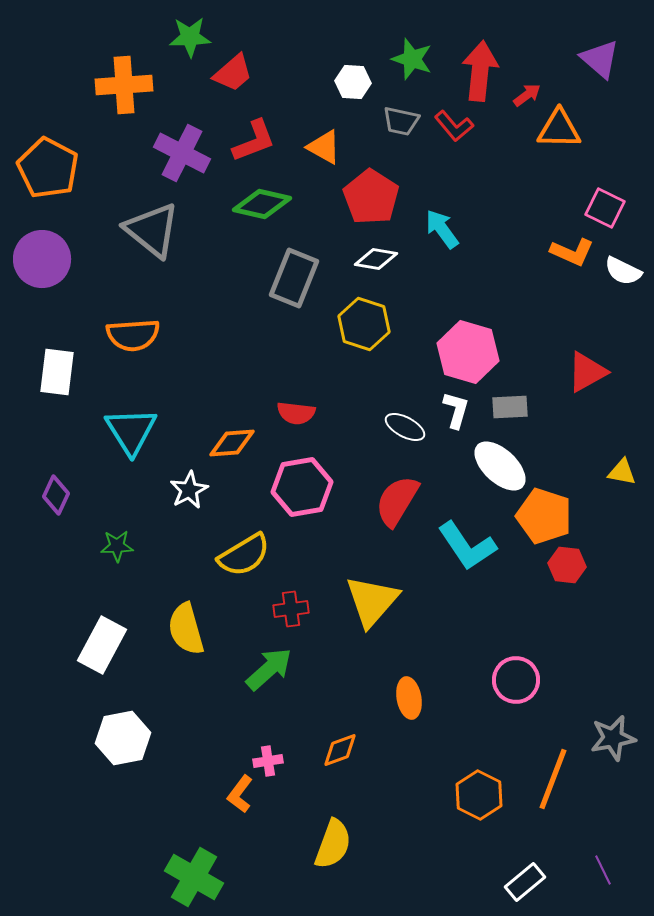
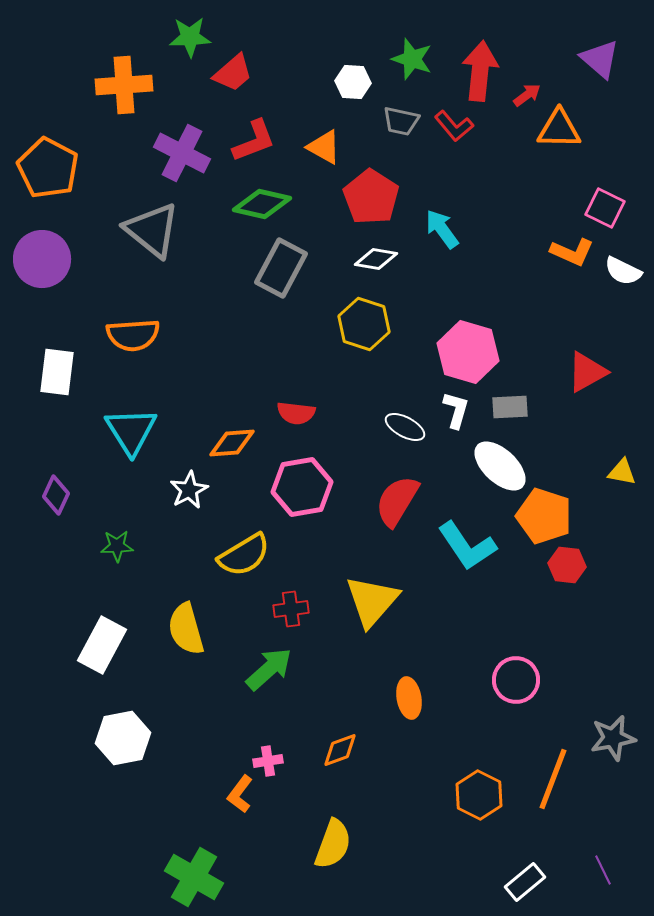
gray rectangle at (294, 278): moved 13 px left, 10 px up; rotated 6 degrees clockwise
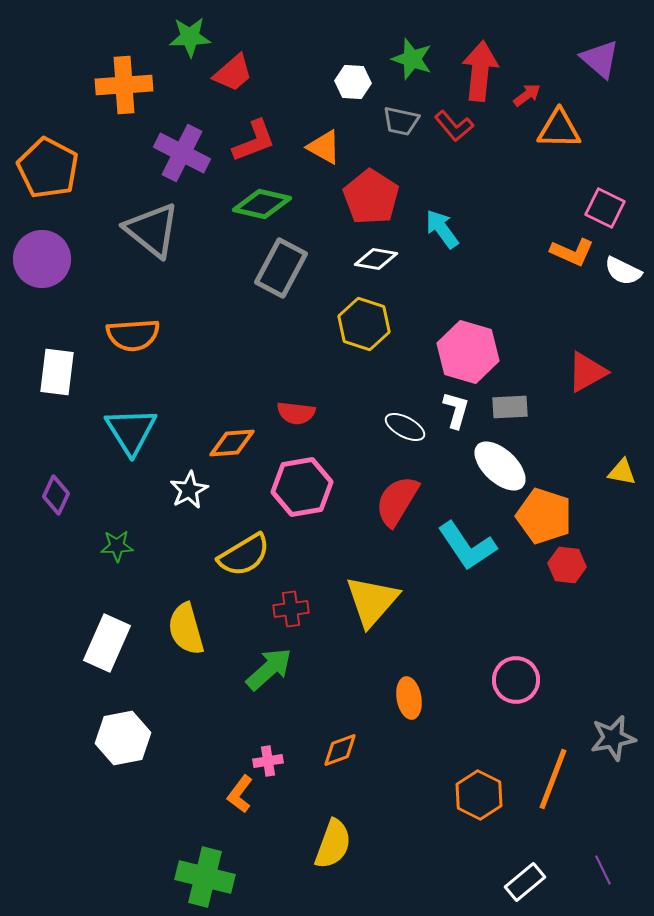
white rectangle at (102, 645): moved 5 px right, 2 px up; rotated 4 degrees counterclockwise
green cross at (194, 877): moved 11 px right; rotated 16 degrees counterclockwise
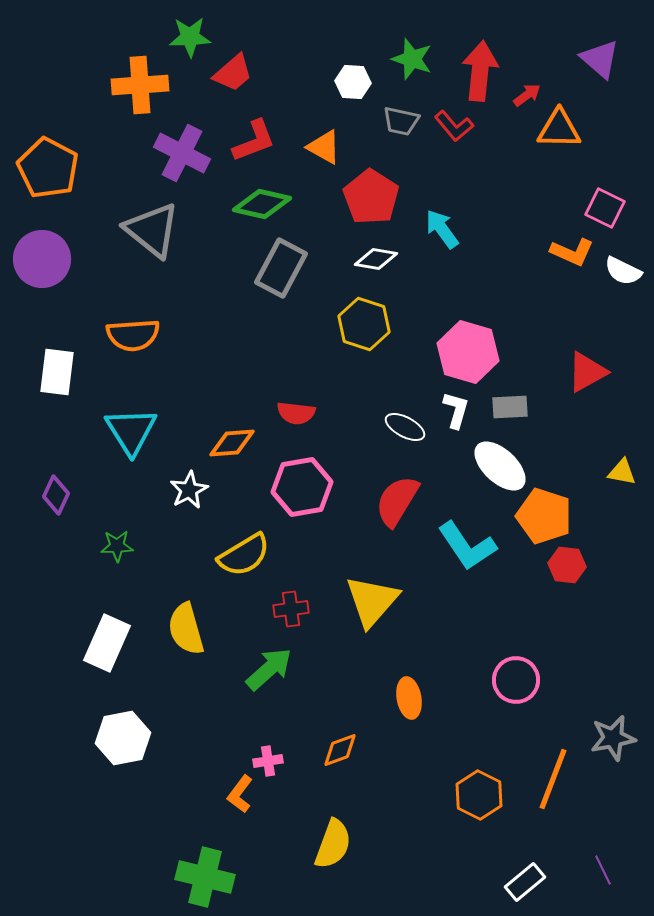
orange cross at (124, 85): moved 16 px right
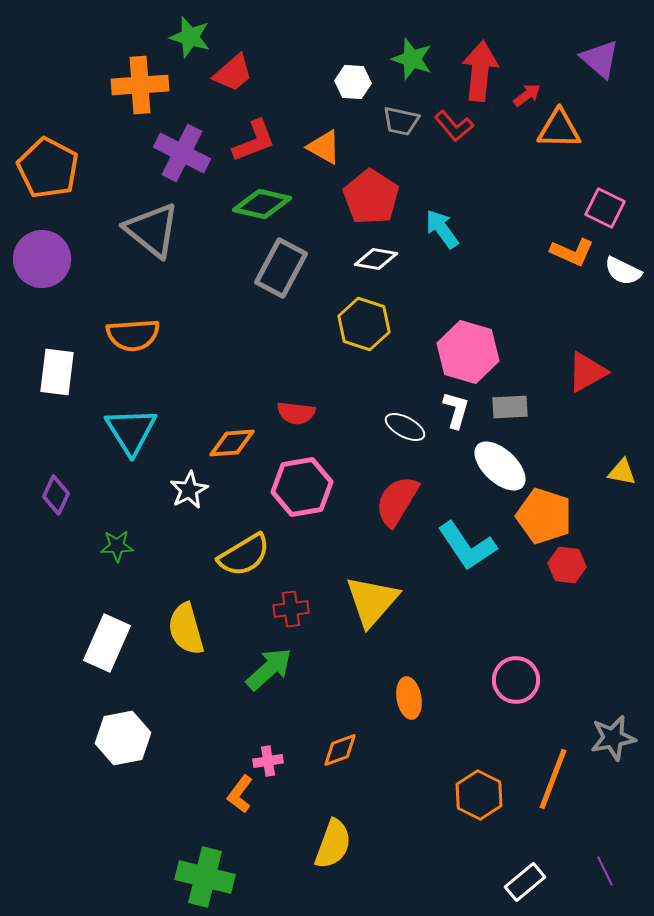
green star at (190, 37): rotated 18 degrees clockwise
purple line at (603, 870): moved 2 px right, 1 px down
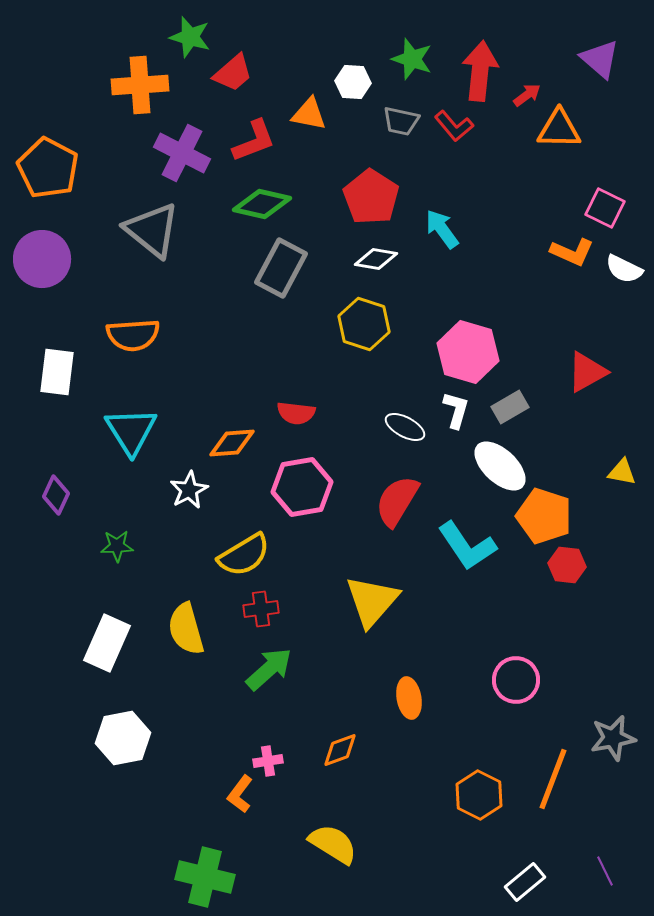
orange triangle at (324, 147): moved 15 px left, 33 px up; rotated 18 degrees counterclockwise
white semicircle at (623, 271): moved 1 px right, 2 px up
gray rectangle at (510, 407): rotated 27 degrees counterclockwise
red cross at (291, 609): moved 30 px left
yellow semicircle at (333, 844): rotated 78 degrees counterclockwise
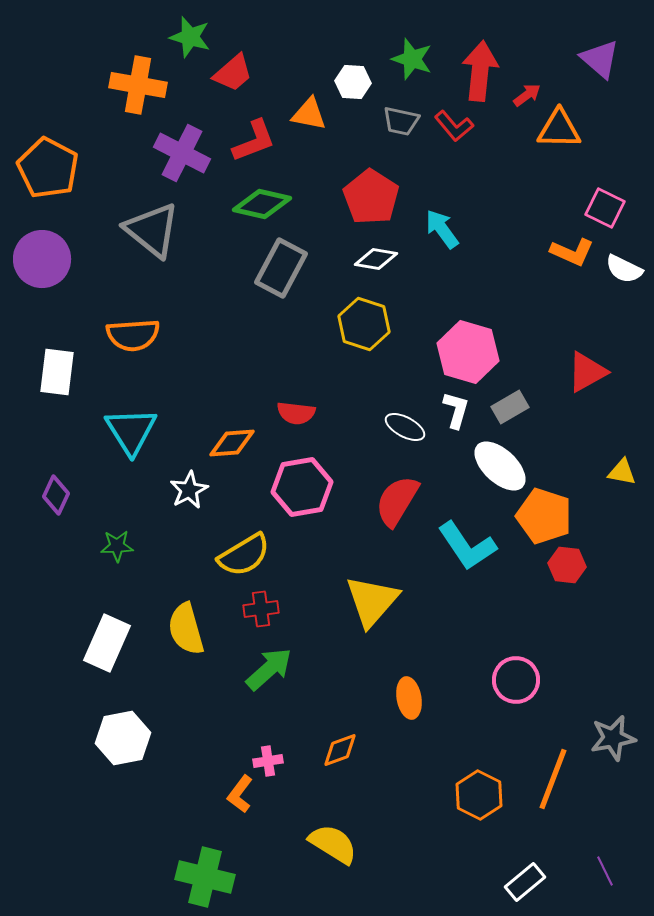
orange cross at (140, 85): moved 2 px left; rotated 14 degrees clockwise
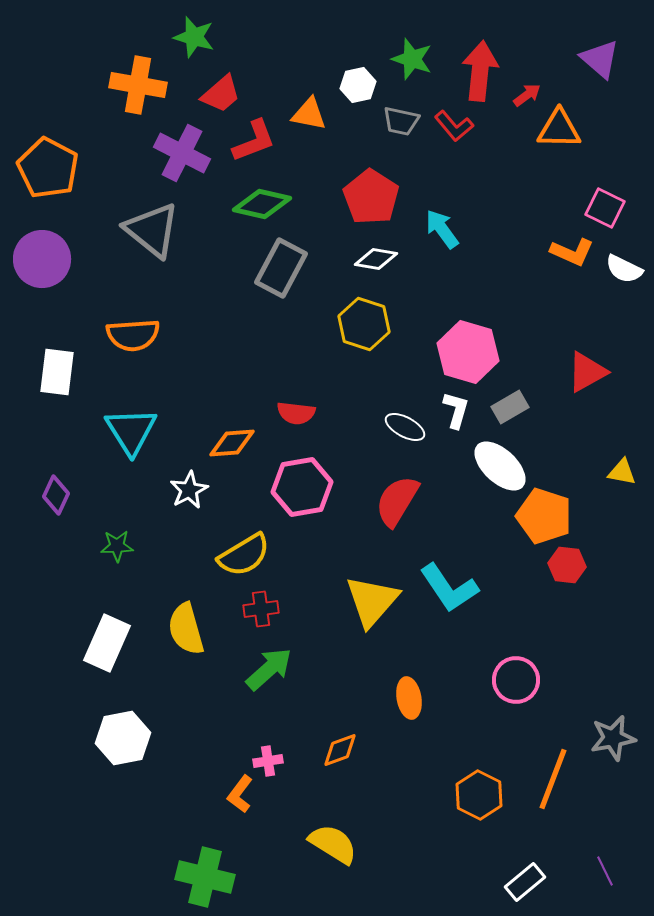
green star at (190, 37): moved 4 px right
red trapezoid at (233, 73): moved 12 px left, 21 px down
white hexagon at (353, 82): moved 5 px right, 3 px down; rotated 16 degrees counterclockwise
cyan L-shape at (467, 546): moved 18 px left, 42 px down
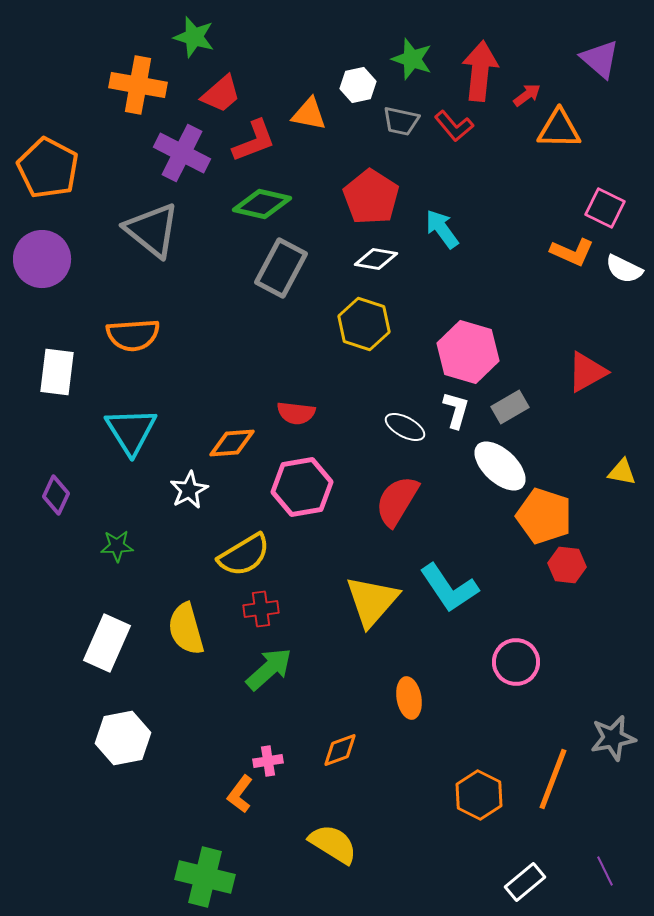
pink circle at (516, 680): moved 18 px up
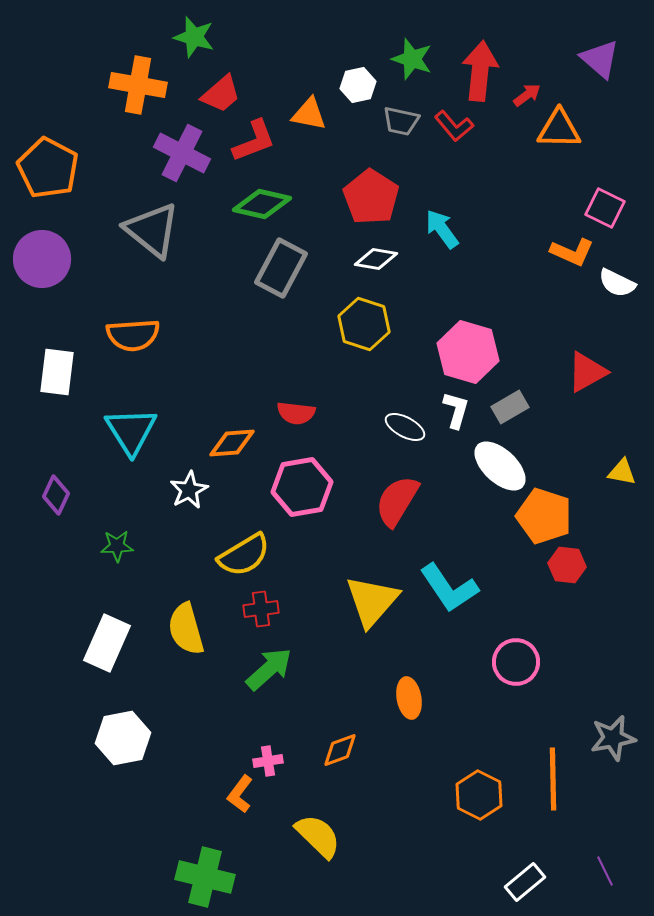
white semicircle at (624, 269): moved 7 px left, 14 px down
orange line at (553, 779): rotated 22 degrees counterclockwise
yellow semicircle at (333, 844): moved 15 px left, 8 px up; rotated 12 degrees clockwise
